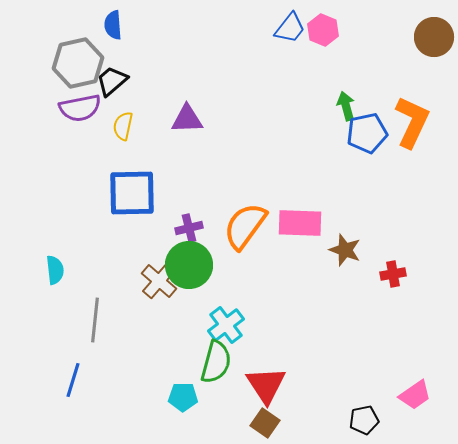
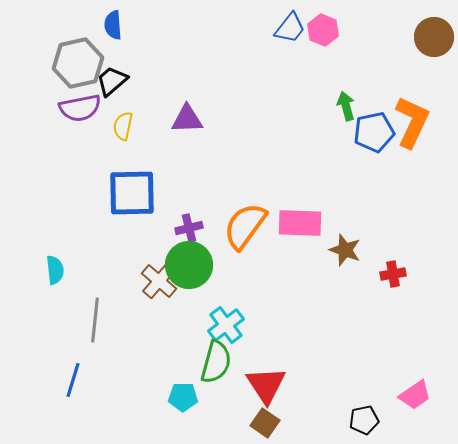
blue pentagon: moved 7 px right, 1 px up
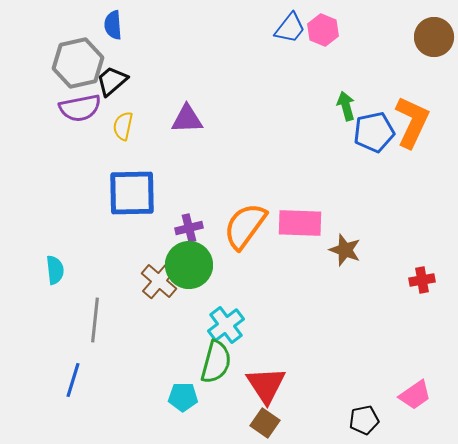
red cross: moved 29 px right, 6 px down
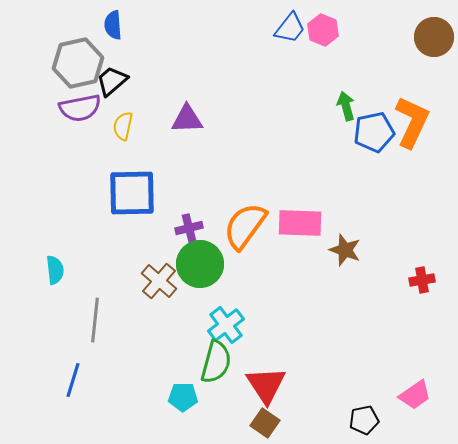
green circle: moved 11 px right, 1 px up
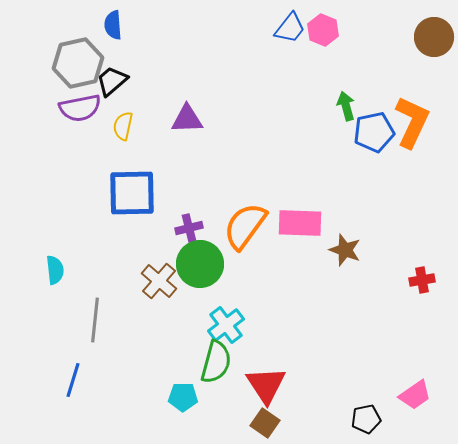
black pentagon: moved 2 px right, 1 px up
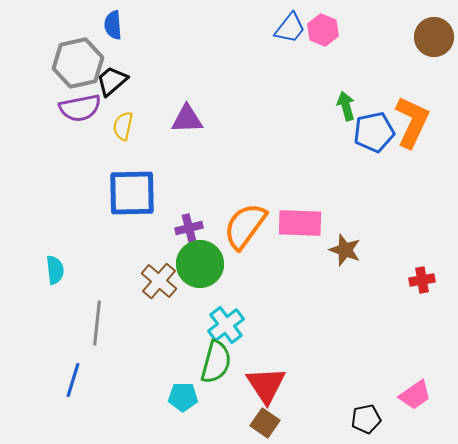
gray line: moved 2 px right, 3 px down
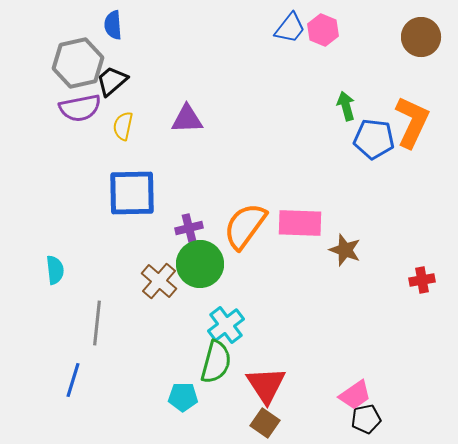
brown circle: moved 13 px left
blue pentagon: moved 7 px down; rotated 18 degrees clockwise
pink trapezoid: moved 60 px left
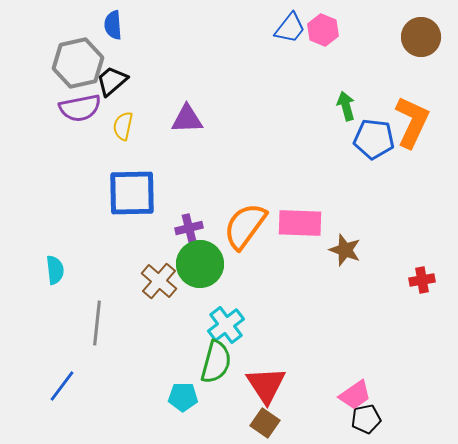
blue line: moved 11 px left, 6 px down; rotated 20 degrees clockwise
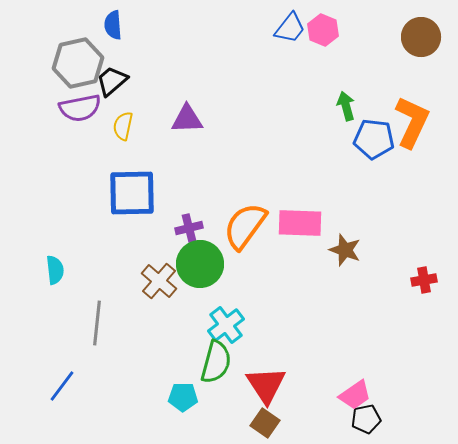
red cross: moved 2 px right
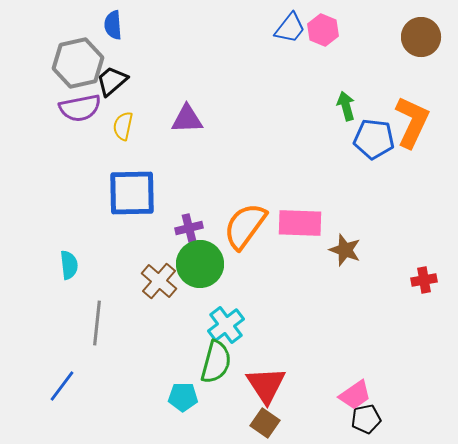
cyan semicircle: moved 14 px right, 5 px up
